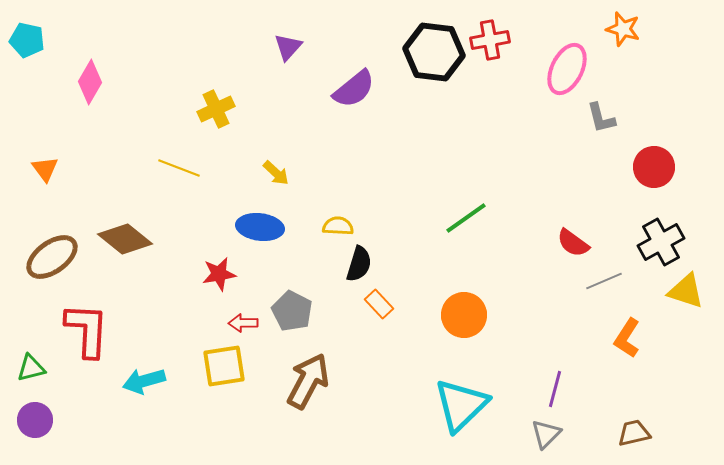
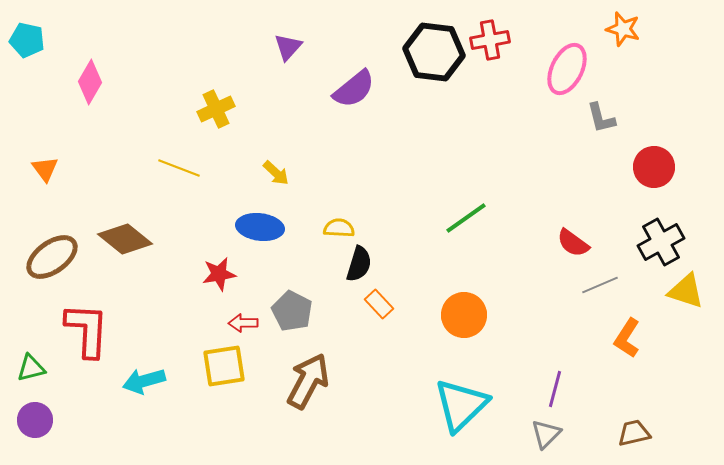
yellow semicircle: moved 1 px right, 2 px down
gray line: moved 4 px left, 4 px down
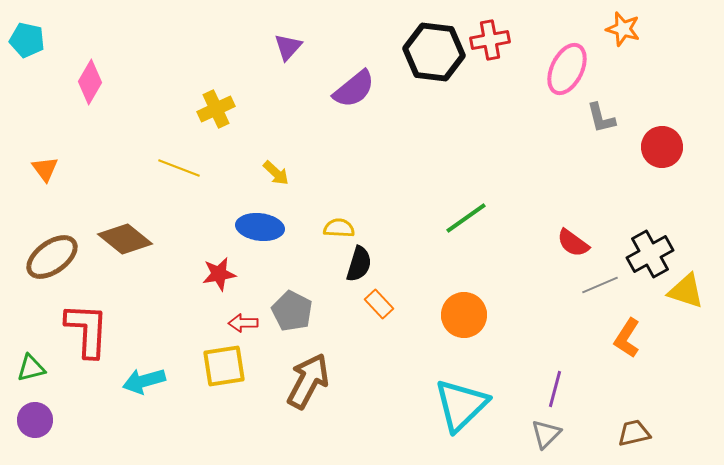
red circle: moved 8 px right, 20 px up
black cross: moved 11 px left, 12 px down
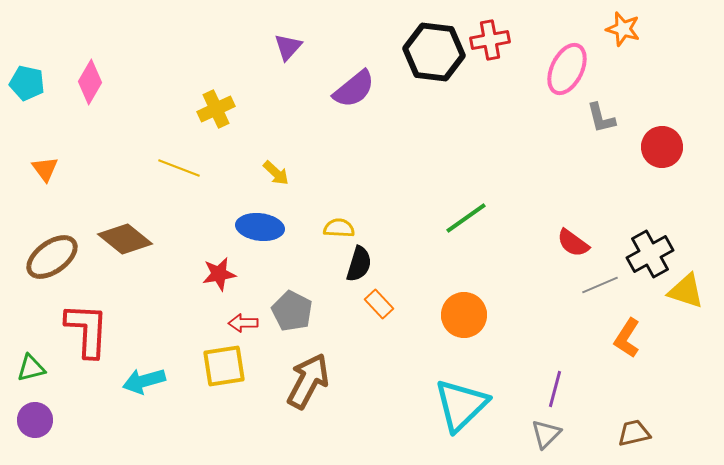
cyan pentagon: moved 43 px down
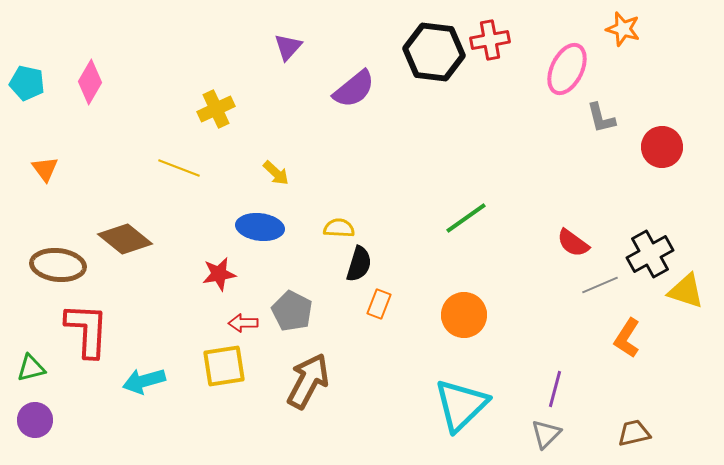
brown ellipse: moved 6 px right, 8 px down; rotated 42 degrees clockwise
orange rectangle: rotated 64 degrees clockwise
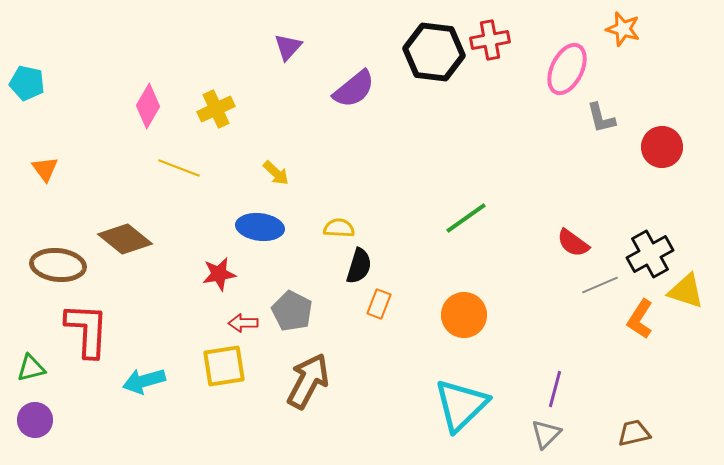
pink diamond: moved 58 px right, 24 px down
black semicircle: moved 2 px down
orange L-shape: moved 13 px right, 19 px up
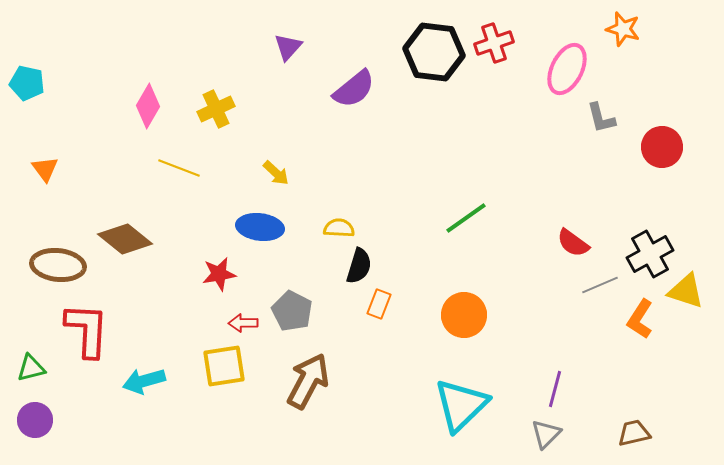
red cross: moved 4 px right, 3 px down; rotated 9 degrees counterclockwise
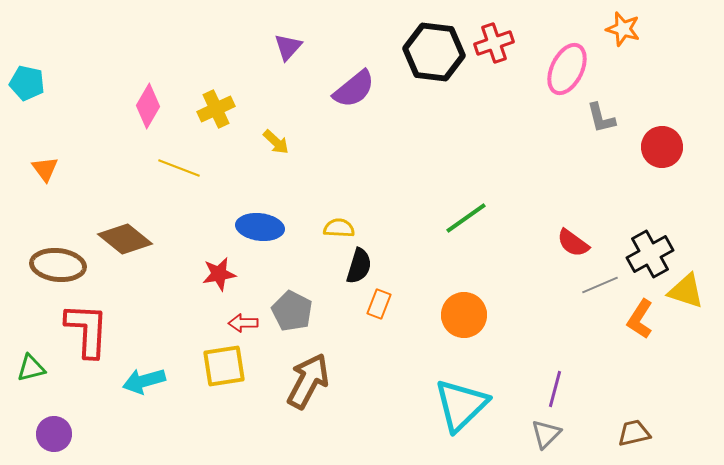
yellow arrow: moved 31 px up
purple circle: moved 19 px right, 14 px down
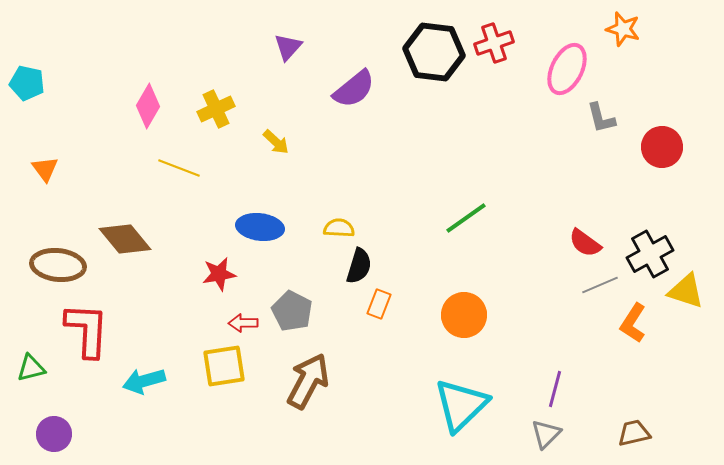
brown diamond: rotated 12 degrees clockwise
red semicircle: moved 12 px right
orange L-shape: moved 7 px left, 4 px down
